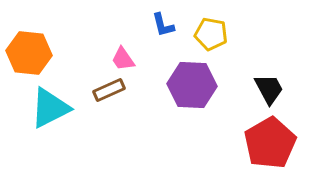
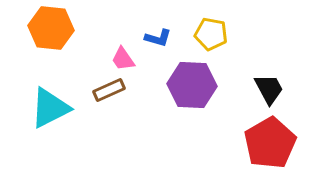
blue L-shape: moved 5 px left, 13 px down; rotated 60 degrees counterclockwise
orange hexagon: moved 22 px right, 25 px up
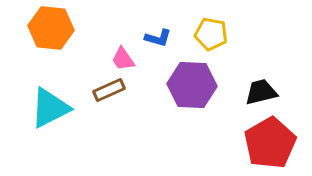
black trapezoid: moved 8 px left, 3 px down; rotated 76 degrees counterclockwise
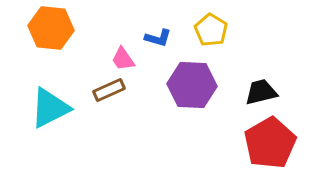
yellow pentagon: moved 4 px up; rotated 20 degrees clockwise
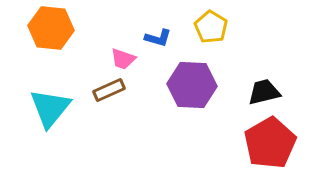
yellow pentagon: moved 3 px up
pink trapezoid: rotated 36 degrees counterclockwise
black trapezoid: moved 3 px right
cyan triangle: rotated 24 degrees counterclockwise
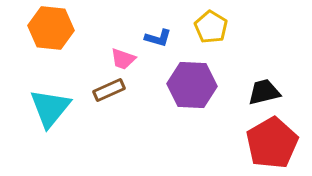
red pentagon: moved 2 px right
